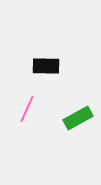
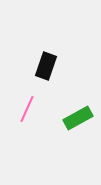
black rectangle: rotated 72 degrees counterclockwise
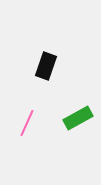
pink line: moved 14 px down
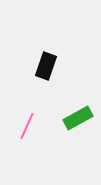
pink line: moved 3 px down
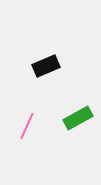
black rectangle: rotated 48 degrees clockwise
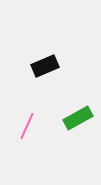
black rectangle: moved 1 px left
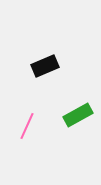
green rectangle: moved 3 px up
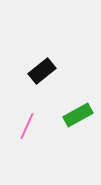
black rectangle: moved 3 px left, 5 px down; rotated 16 degrees counterclockwise
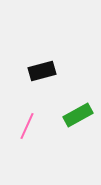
black rectangle: rotated 24 degrees clockwise
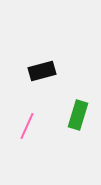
green rectangle: rotated 44 degrees counterclockwise
